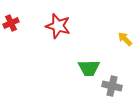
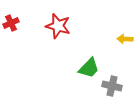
yellow arrow: rotated 42 degrees counterclockwise
green trapezoid: rotated 45 degrees counterclockwise
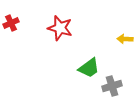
red star: moved 2 px right, 2 px down
green trapezoid: rotated 10 degrees clockwise
gray cross: rotated 30 degrees counterclockwise
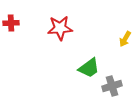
red cross: rotated 21 degrees clockwise
red star: rotated 20 degrees counterclockwise
yellow arrow: rotated 63 degrees counterclockwise
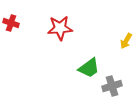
red cross: rotated 21 degrees clockwise
yellow arrow: moved 1 px right, 2 px down
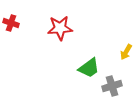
yellow arrow: moved 11 px down
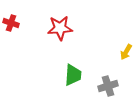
green trapezoid: moved 16 px left, 7 px down; rotated 50 degrees counterclockwise
gray cross: moved 4 px left
